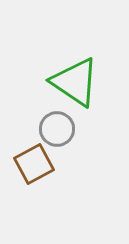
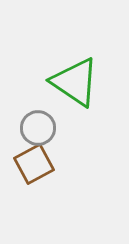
gray circle: moved 19 px left, 1 px up
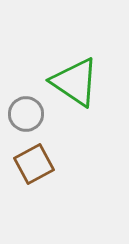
gray circle: moved 12 px left, 14 px up
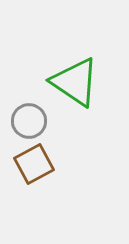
gray circle: moved 3 px right, 7 px down
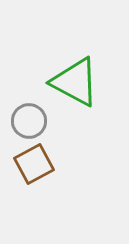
green triangle: rotated 6 degrees counterclockwise
